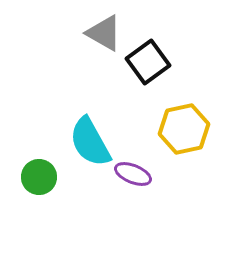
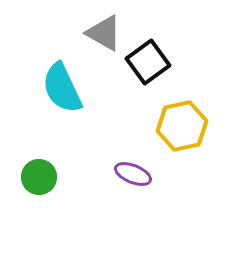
yellow hexagon: moved 2 px left, 3 px up
cyan semicircle: moved 28 px left, 54 px up; rotated 4 degrees clockwise
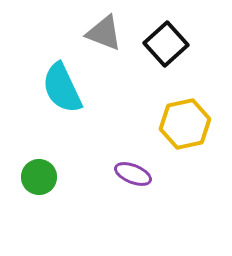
gray triangle: rotated 9 degrees counterclockwise
black square: moved 18 px right, 18 px up; rotated 6 degrees counterclockwise
yellow hexagon: moved 3 px right, 2 px up
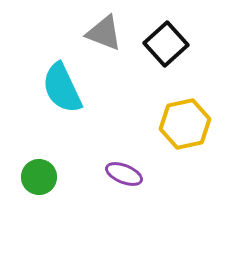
purple ellipse: moved 9 px left
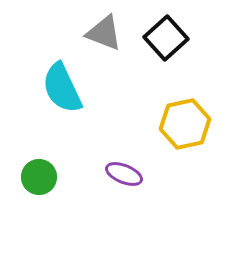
black square: moved 6 px up
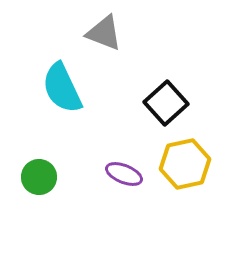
black square: moved 65 px down
yellow hexagon: moved 40 px down
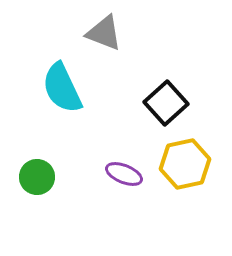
green circle: moved 2 px left
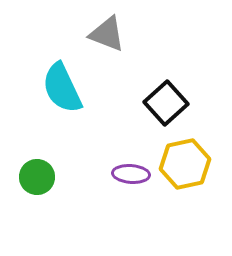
gray triangle: moved 3 px right, 1 px down
purple ellipse: moved 7 px right; rotated 18 degrees counterclockwise
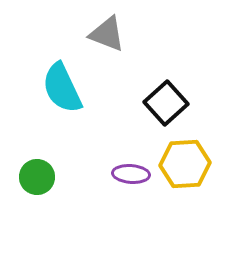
yellow hexagon: rotated 9 degrees clockwise
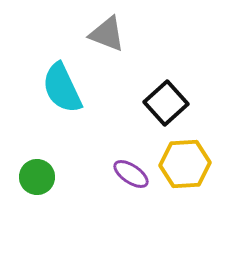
purple ellipse: rotated 30 degrees clockwise
